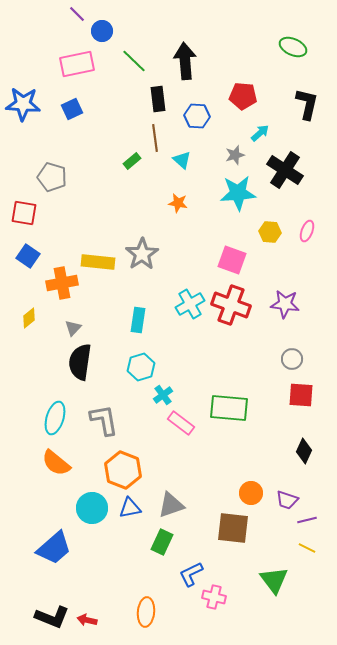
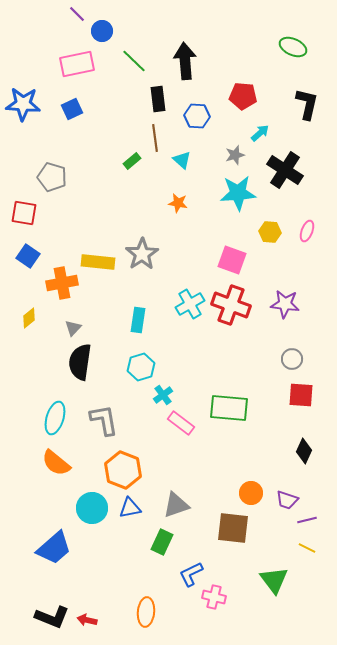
gray triangle at (171, 505): moved 5 px right
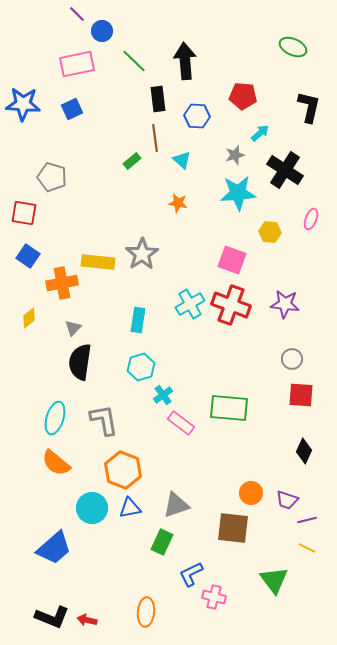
black L-shape at (307, 104): moved 2 px right, 3 px down
pink ellipse at (307, 231): moved 4 px right, 12 px up
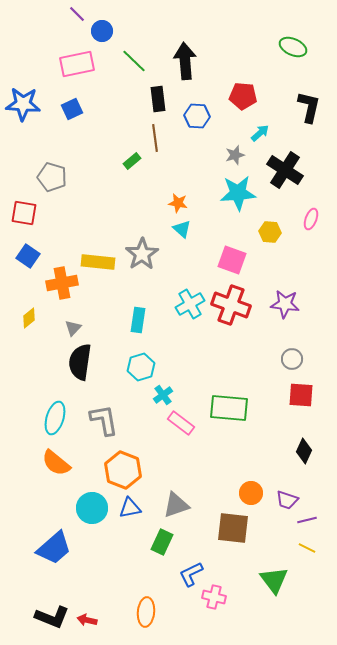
cyan triangle at (182, 160): moved 69 px down
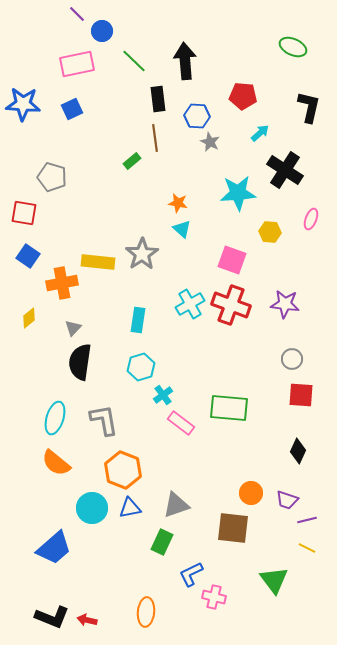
gray star at (235, 155): moved 25 px left, 13 px up; rotated 30 degrees counterclockwise
black diamond at (304, 451): moved 6 px left
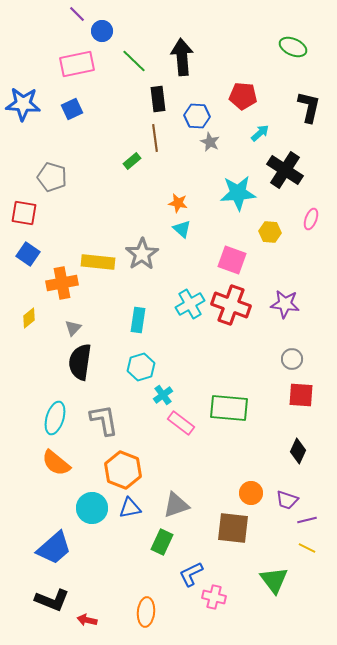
black arrow at (185, 61): moved 3 px left, 4 px up
blue square at (28, 256): moved 2 px up
black L-shape at (52, 617): moved 17 px up
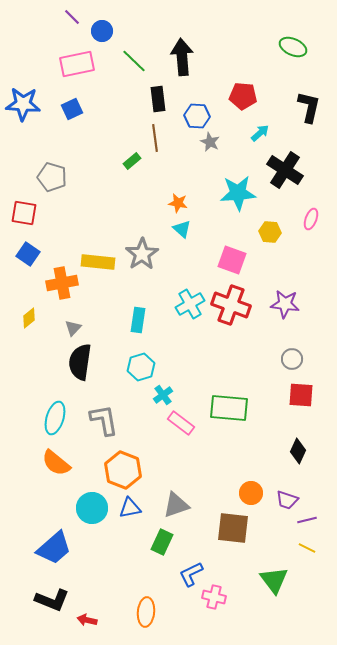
purple line at (77, 14): moved 5 px left, 3 px down
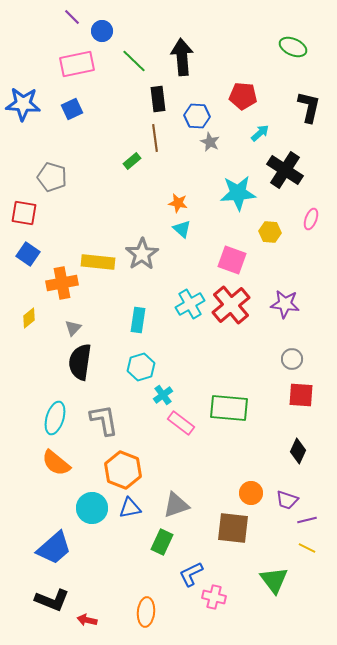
red cross at (231, 305): rotated 30 degrees clockwise
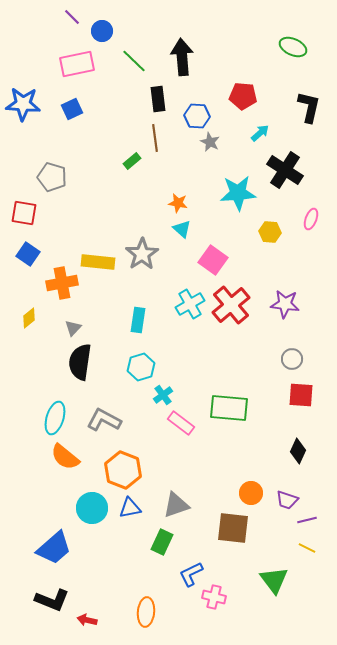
pink square at (232, 260): moved 19 px left; rotated 16 degrees clockwise
gray L-shape at (104, 420): rotated 52 degrees counterclockwise
orange semicircle at (56, 463): moved 9 px right, 6 px up
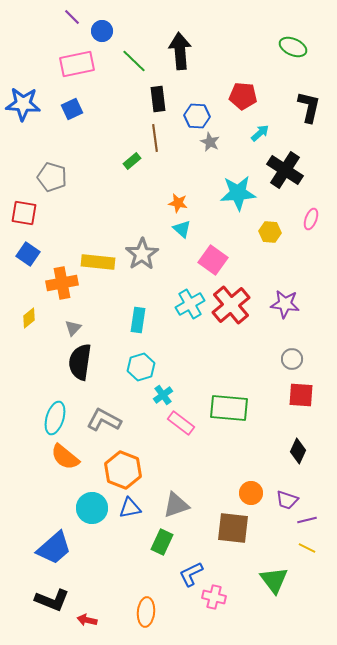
black arrow at (182, 57): moved 2 px left, 6 px up
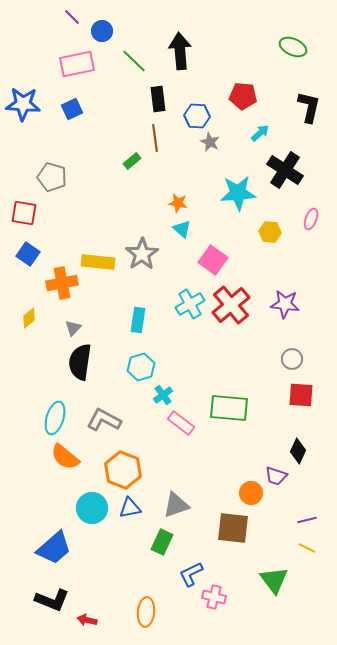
purple trapezoid at (287, 500): moved 11 px left, 24 px up
